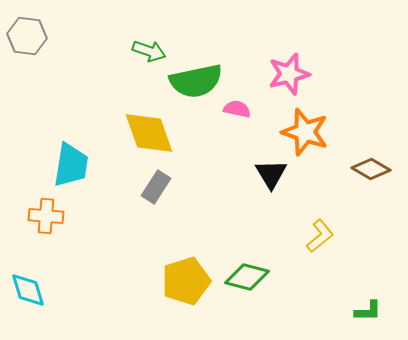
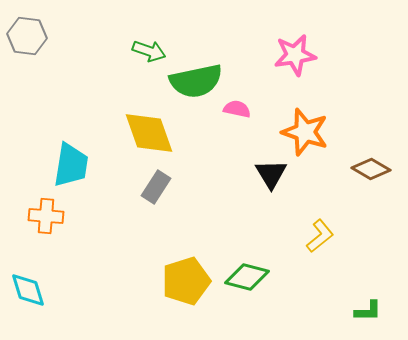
pink star: moved 6 px right, 19 px up; rotated 6 degrees clockwise
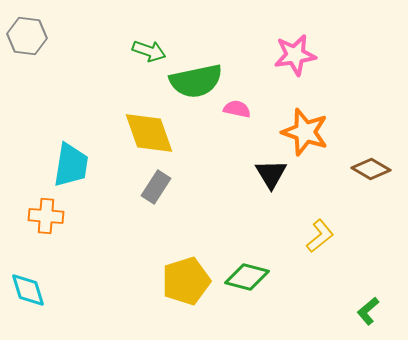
green L-shape: rotated 140 degrees clockwise
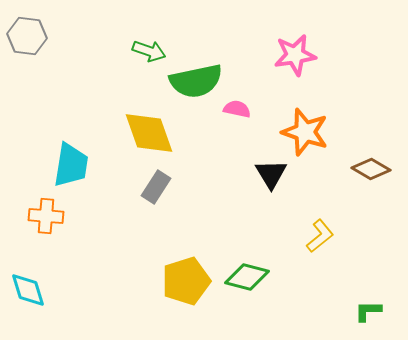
green L-shape: rotated 40 degrees clockwise
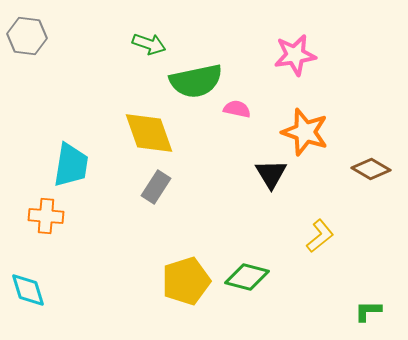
green arrow: moved 7 px up
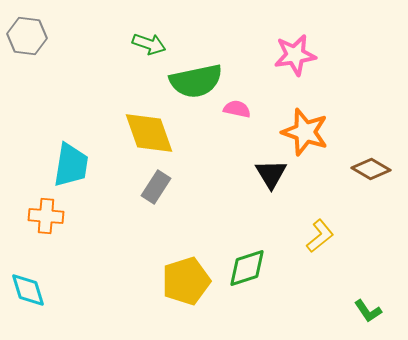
green diamond: moved 9 px up; rotated 33 degrees counterclockwise
green L-shape: rotated 124 degrees counterclockwise
